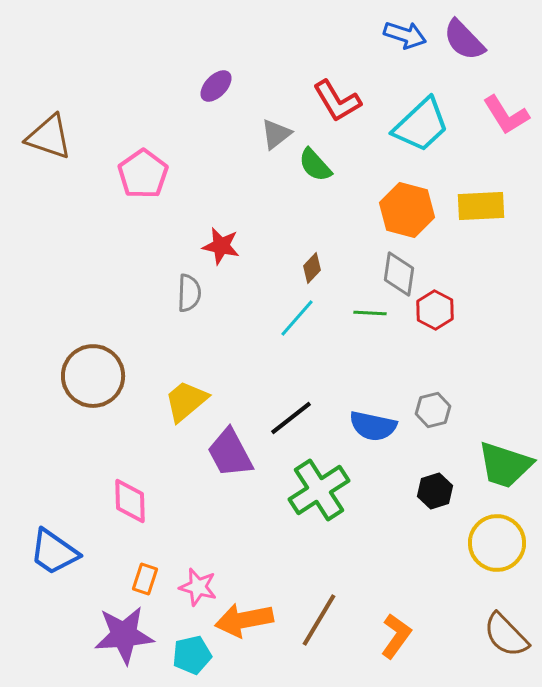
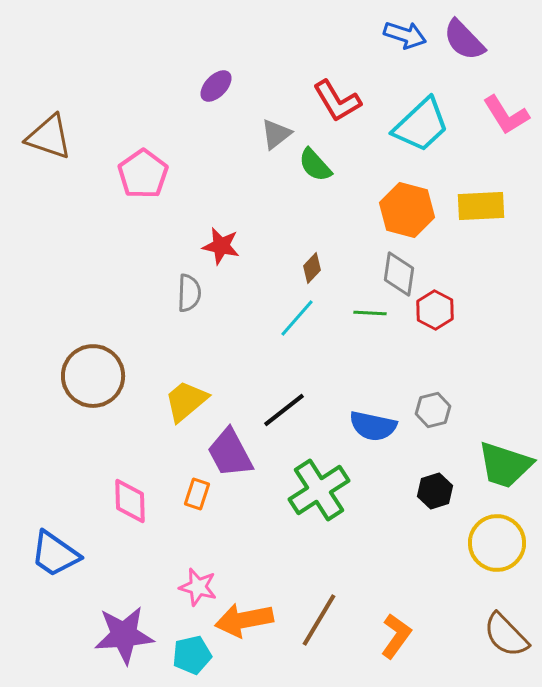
black line: moved 7 px left, 8 px up
blue trapezoid: moved 1 px right, 2 px down
orange rectangle: moved 52 px right, 85 px up
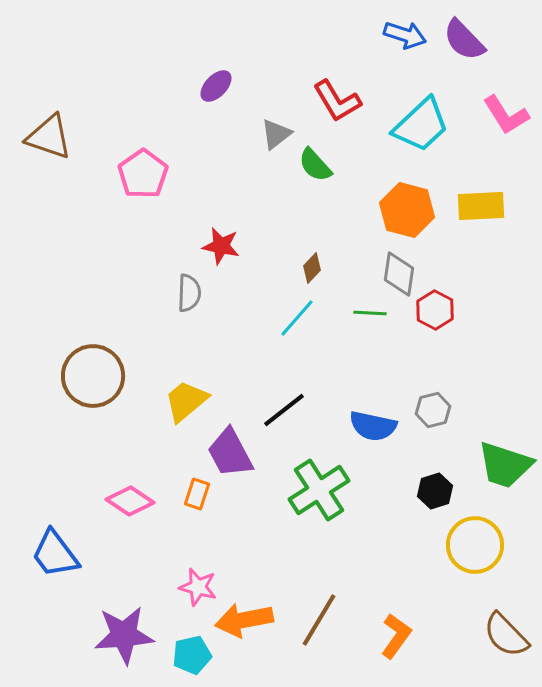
pink diamond: rotated 54 degrees counterclockwise
yellow circle: moved 22 px left, 2 px down
blue trapezoid: rotated 18 degrees clockwise
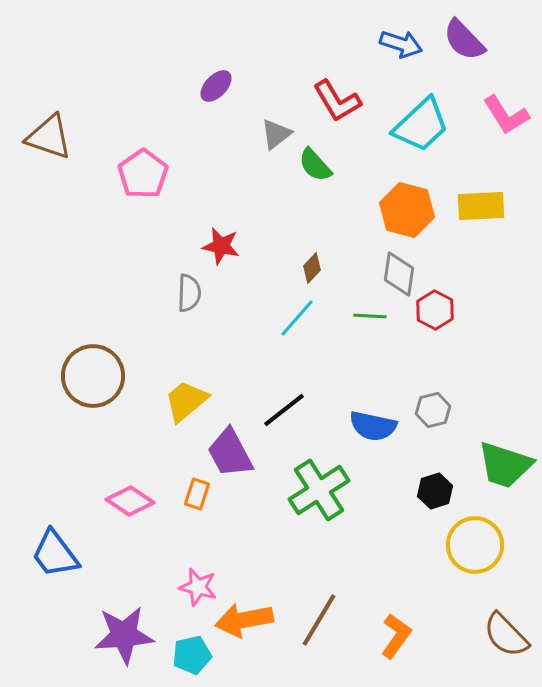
blue arrow: moved 4 px left, 9 px down
green line: moved 3 px down
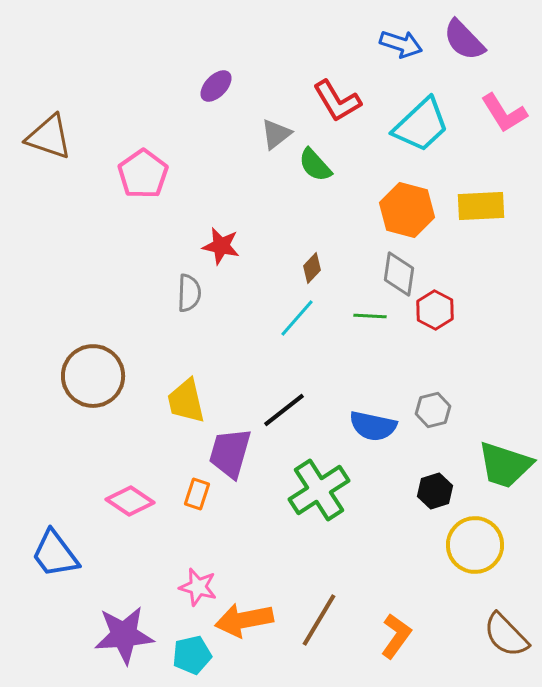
pink L-shape: moved 2 px left, 2 px up
yellow trapezoid: rotated 63 degrees counterclockwise
purple trapezoid: rotated 44 degrees clockwise
